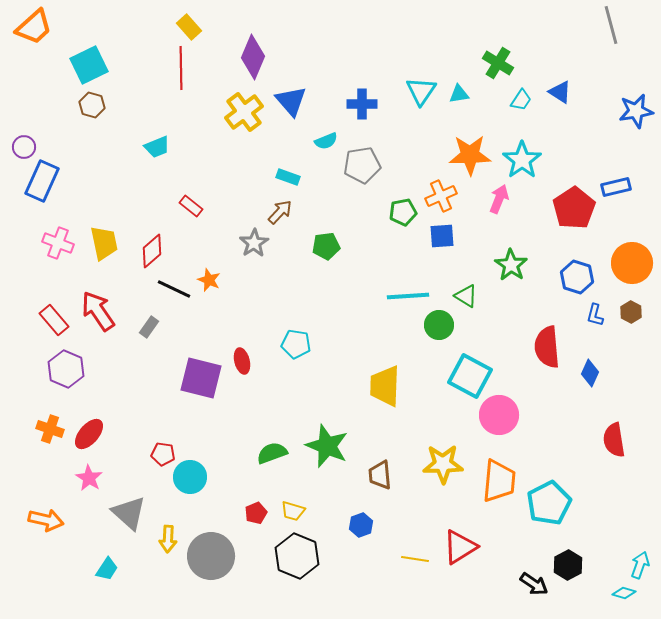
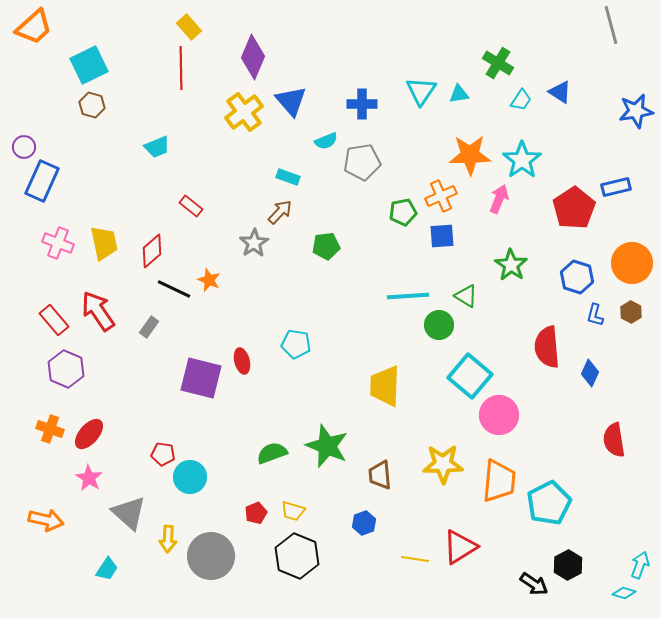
gray pentagon at (362, 165): moved 3 px up
cyan square at (470, 376): rotated 12 degrees clockwise
blue hexagon at (361, 525): moved 3 px right, 2 px up
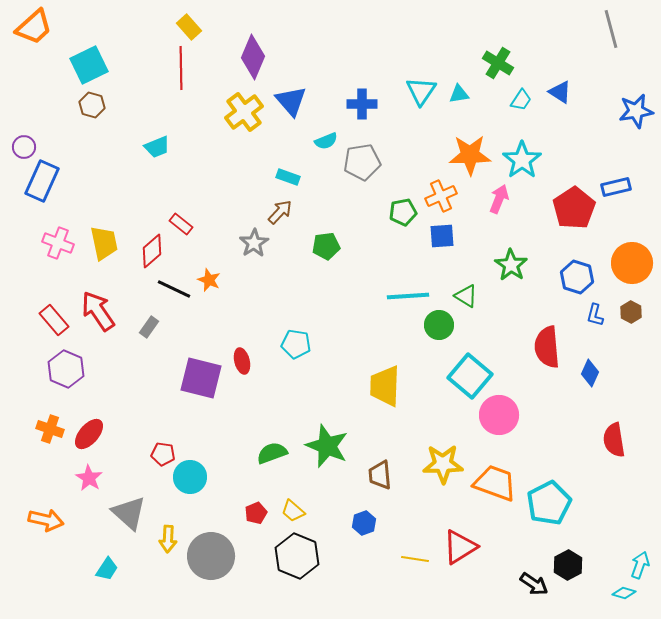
gray line at (611, 25): moved 4 px down
red rectangle at (191, 206): moved 10 px left, 18 px down
orange trapezoid at (499, 481): moved 4 px left, 2 px down; rotated 75 degrees counterclockwise
yellow trapezoid at (293, 511): rotated 25 degrees clockwise
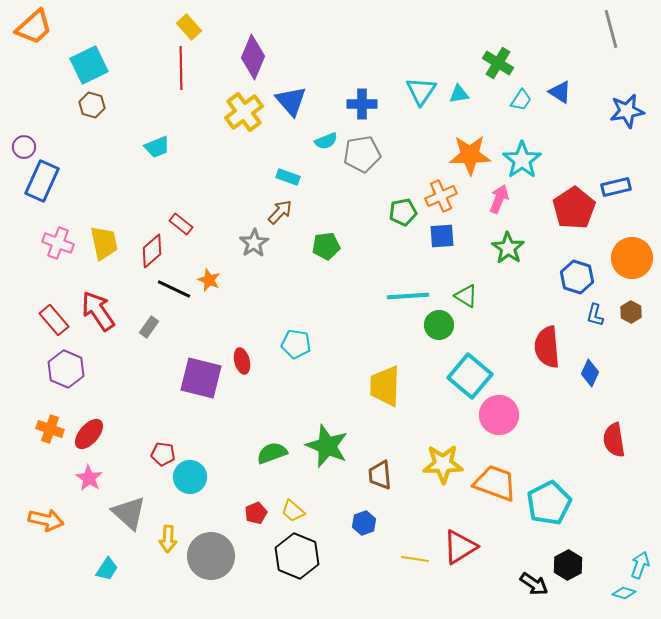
blue star at (636, 111): moved 9 px left
gray pentagon at (362, 162): moved 8 px up
orange circle at (632, 263): moved 5 px up
green star at (511, 265): moved 3 px left, 17 px up
